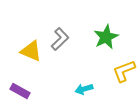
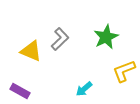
cyan arrow: rotated 24 degrees counterclockwise
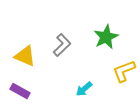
gray L-shape: moved 2 px right, 6 px down
yellow triangle: moved 6 px left, 5 px down
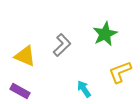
green star: moved 1 px left, 3 px up
yellow L-shape: moved 4 px left, 1 px down
cyan arrow: rotated 96 degrees clockwise
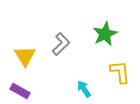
gray L-shape: moved 1 px left, 1 px up
yellow triangle: rotated 35 degrees clockwise
yellow L-shape: rotated 105 degrees clockwise
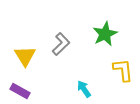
yellow L-shape: moved 3 px right, 2 px up
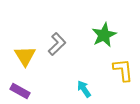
green star: moved 1 px left, 1 px down
gray L-shape: moved 4 px left
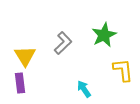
gray L-shape: moved 6 px right, 1 px up
purple rectangle: moved 8 px up; rotated 54 degrees clockwise
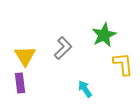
gray L-shape: moved 5 px down
yellow L-shape: moved 6 px up
cyan arrow: moved 1 px right
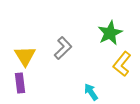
green star: moved 6 px right, 2 px up
yellow L-shape: moved 1 px left; rotated 135 degrees counterclockwise
cyan arrow: moved 6 px right, 3 px down
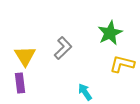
yellow L-shape: rotated 65 degrees clockwise
cyan arrow: moved 6 px left
